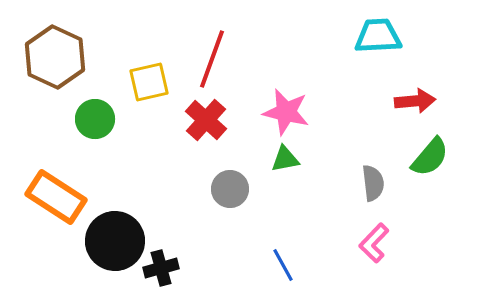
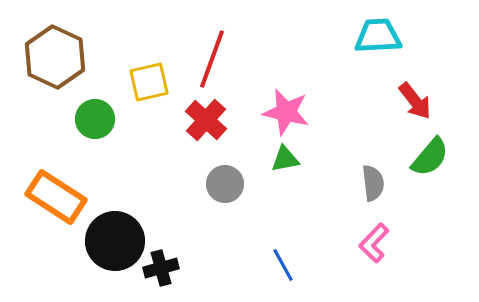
red arrow: rotated 57 degrees clockwise
gray circle: moved 5 px left, 5 px up
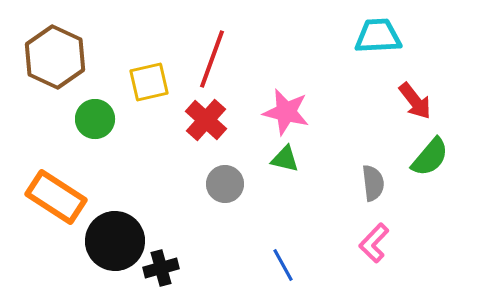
green triangle: rotated 24 degrees clockwise
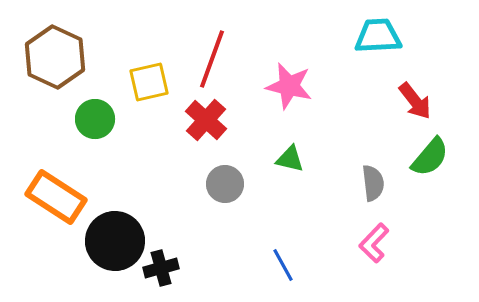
pink star: moved 3 px right, 26 px up
green triangle: moved 5 px right
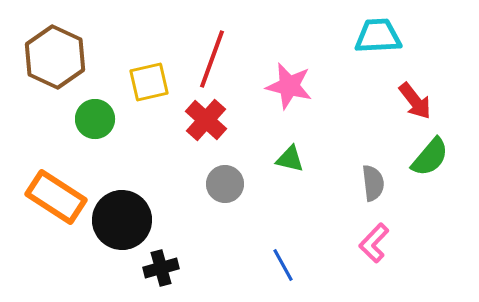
black circle: moved 7 px right, 21 px up
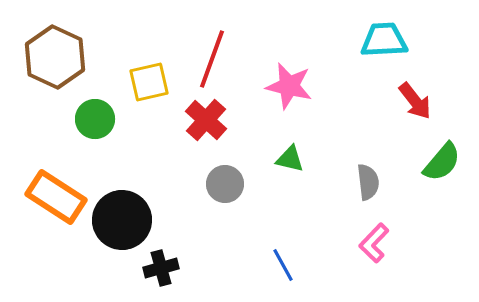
cyan trapezoid: moved 6 px right, 4 px down
green semicircle: moved 12 px right, 5 px down
gray semicircle: moved 5 px left, 1 px up
